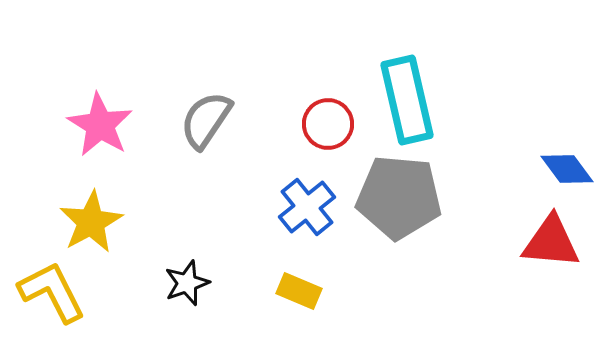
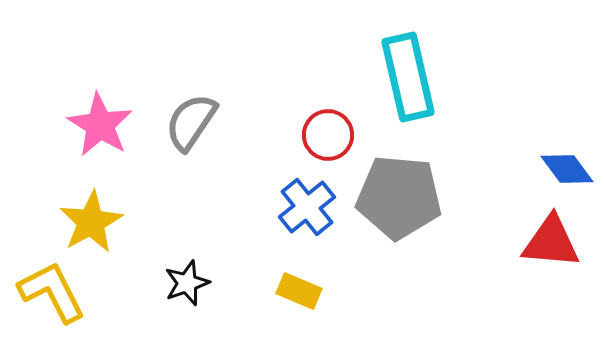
cyan rectangle: moved 1 px right, 23 px up
gray semicircle: moved 15 px left, 2 px down
red circle: moved 11 px down
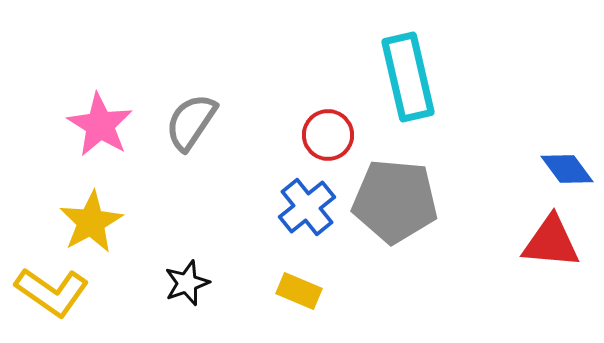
gray pentagon: moved 4 px left, 4 px down
yellow L-shape: rotated 152 degrees clockwise
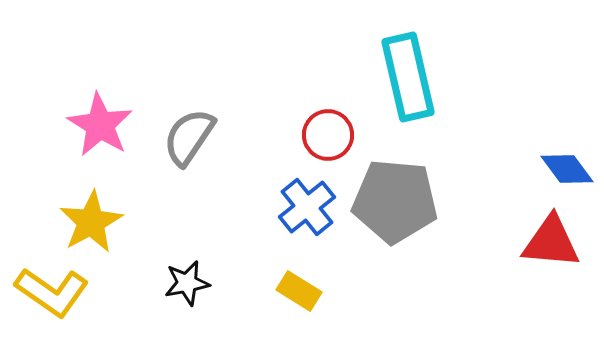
gray semicircle: moved 2 px left, 15 px down
black star: rotated 9 degrees clockwise
yellow rectangle: rotated 9 degrees clockwise
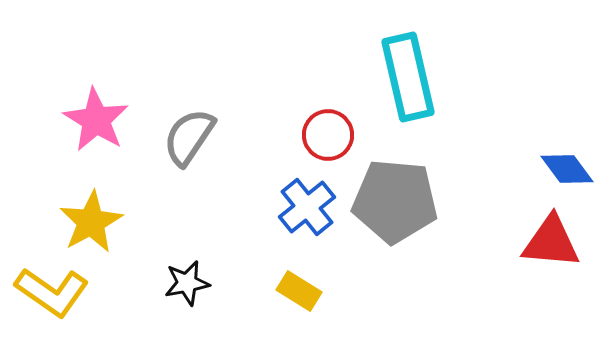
pink star: moved 4 px left, 5 px up
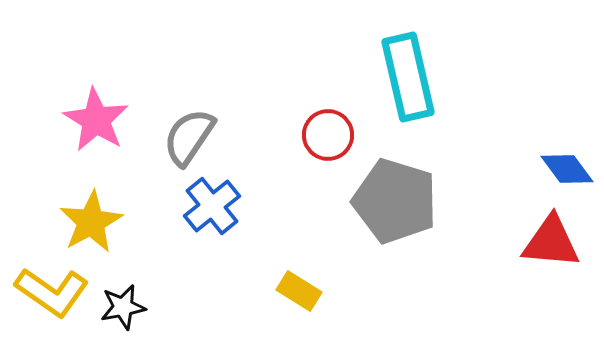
gray pentagon: rotated 12 degrees clockwise
blue cross: moved 95 px left, 1 px up
black star: moved 64 px left, 24 px down
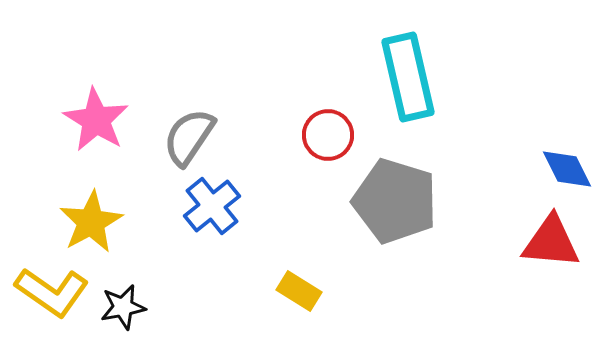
blue diamond: rotated 10 degrees clockwise
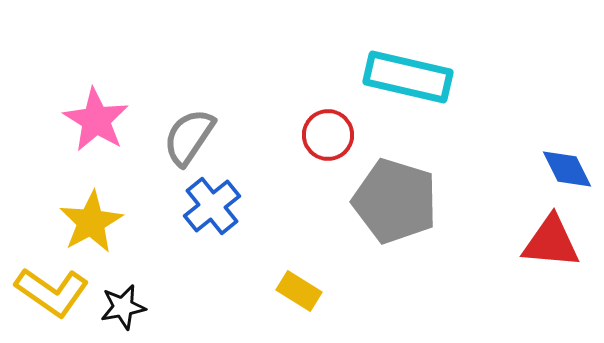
cyan rectangle: rotated 64 degrees counterclockwise
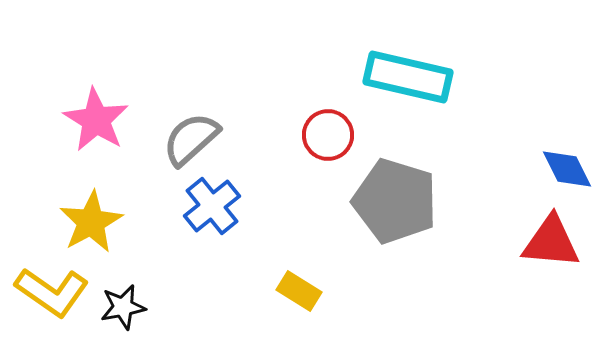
gray semicircle: moved 2 px right, 2 px down; rotated 14 degrees clockwise
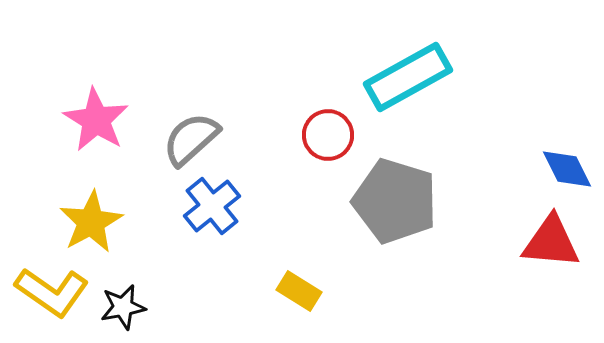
cyan rectangle: rotated 42 degrees counterclockwise
